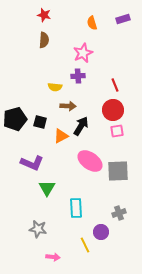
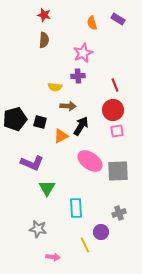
purple rectangle: moved 5 px left; rotated 48 degrees clockwise
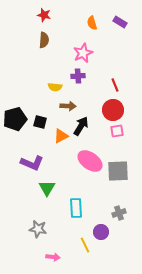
purple rectangle: moved 2 px right, 3 px down
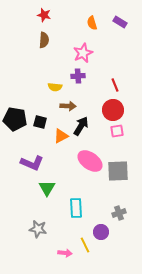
black pentagon: rotated 25 degrees clockwise
pink arrow: moved 12 px right, 4 px up
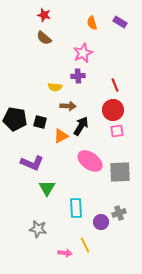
brown semicircle: moved 2 px up; rotated 126 degrees clockwise
gray square: moved 2 px right, 1 px down
purple circle: moved 10 px up
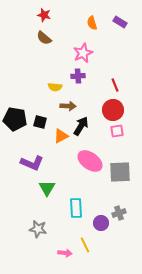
purple circle: moved 1 px down
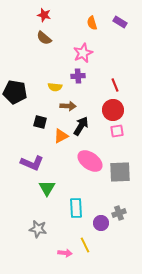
black pentagon: moved 27 px up
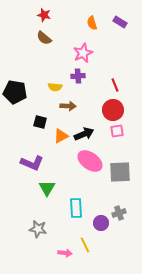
black arrow: moved 3 px right, 8 px down; rotated 36 degrees clockwise
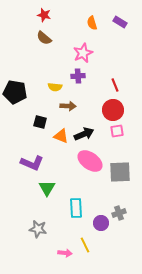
orange triangle: rotated 49 degrees clockwise
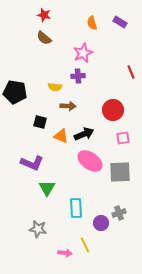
red line: moved 16 px right, 13 px up
pink square: moved 6 px right, 7 px down
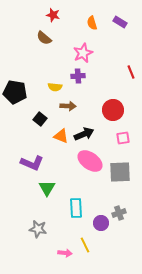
red star: moved 9 px right
black square: moved 3 px up; rotated 24 degrees clockwise
